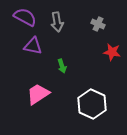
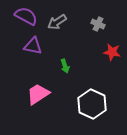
purple semicircle: moved 1 px right, 1 px up
gray arrow: rotated 66 degrees clockwise
green arrow: moved 3 px right
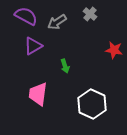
gray cross: moved 8 px left, 10 px up; rotated 16 degrees clockwise
purple triangle: rotated 42 degrees counterclockwise
red star: moved 2 px right, 2 px up
pink trapezoid: rotated 50 degrees counterclockwise
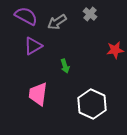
red star: moved 1 px right; rotated 18 degrees counterclockwise
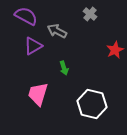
gray arrow: moved 9 px down; rotated 60 degrees clockwise
red star: rotated 18 degrees counterclockwise
green arrow: moved 1 px left, 2 px down
pink trapezoid: rotated 10 degrees clockwise
white hexagon: rotated 12 degrees counterclockwise
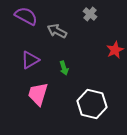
purple triangle: moved 3 px left, 14 px down
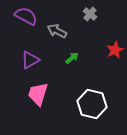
green arrow: moved 8 px right, 10 px up; rotated 112 degrees counterclockwise
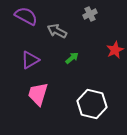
gray cross: rotated 24 degrees clockwise
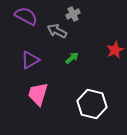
gray cross: moved 17 px left
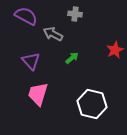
gray cross: moved 2 px right; rotated 32 degrees clockwise
gray arrow: moved 4 px left, 3 px down
purple triangle: moved 1 px right, 1 px down; rotated 42 degrees counterclockwise
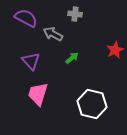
purple semicircle: moved 2 px down
